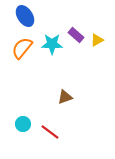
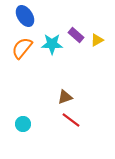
red line: moved 21 px right, 12 px up
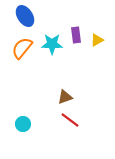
purple rectangle: rotated 42 degrees clockwise
red line: moved 1 px left
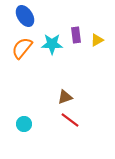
cyan circle: moved 1 px right
